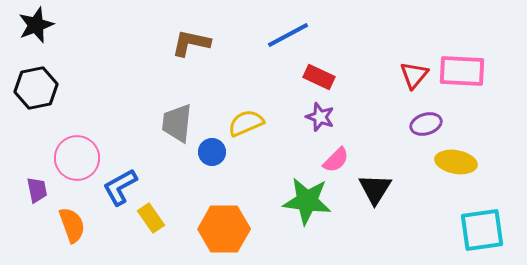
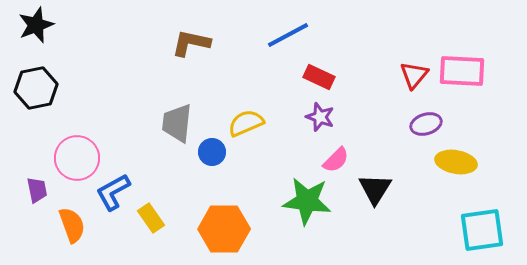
blue L-shape: moved 7 px left, 5 px down
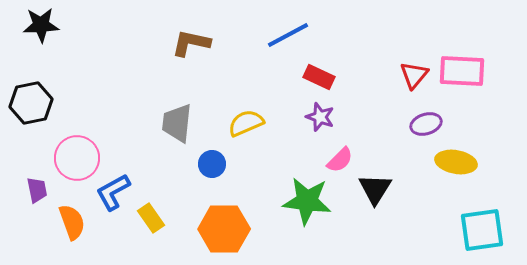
black star: moved 5 px right; rotated 18 degrees clockwise
black hexagon: moved 5 px left, 15 px down
blue circle: moved 12 px down
pink semicircle: moved 4 px right
orange semicircle: moved 3 px up
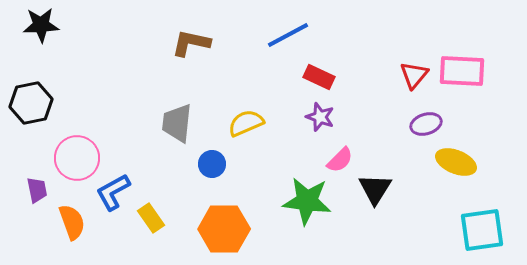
yellow ellipse: rotated 12 degrees clockwise
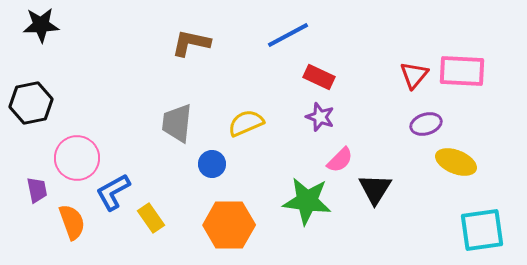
orange hexagon: moved 5 px right, 4 px up
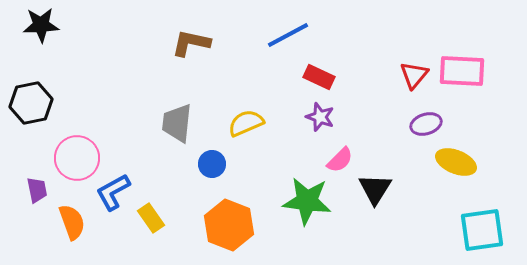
orange hexagon: rotated 21 degrees clockwise
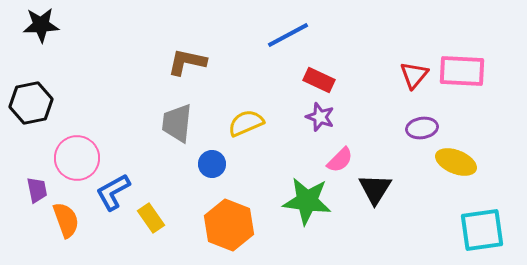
brown L-shape: moved 4 px left, 19 px down
red rectangle: moved 3 px down
purple ellipse: moved 4 px left, 4 px down; rotated 8 degrees clockwise
orange semicircle: moved 6 px left, 2 px up
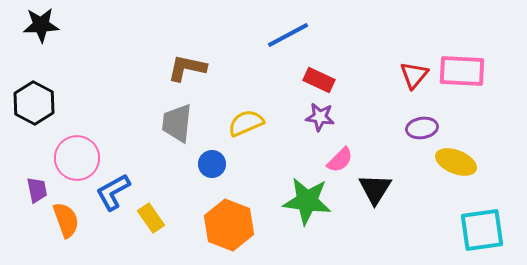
brown L-shape: moved 6 px down
black hexagon: moved 3 px right; rotated 21 degrees counterclockwise
purple star: rotated 12 degrees counterclockwise
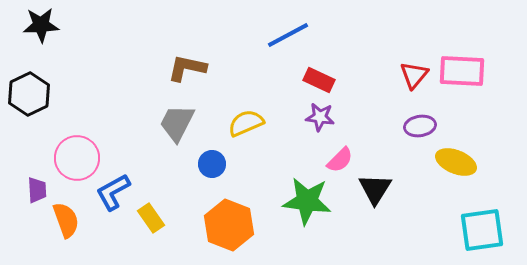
black hexagon: moved 5 px left, 9 px up; rotated 6 degrees clockwise
gray trapezoid: rotated 21 degrees clockwise
purple ellipse: moved 2 px left, 2 px up
purple trapezoid: rotated 8 degrees clockwise
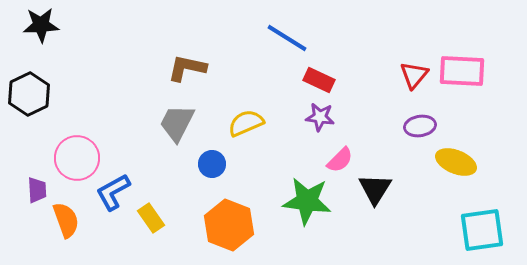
blue line: moved 1 px left, 3 px down; rotated 60 degrees clockwise
